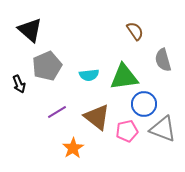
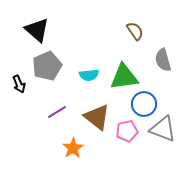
black triangle: moved 7 px right
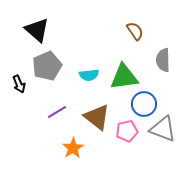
gray semicircle: rotated 15 degrees clockwise
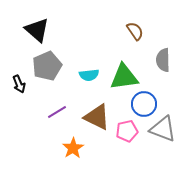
brown triangle: rotated 12 degrees counterclockwise
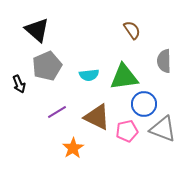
brown semicircle: moved 3 px left, 1 px up
gray semicircle: moved 1 px right, 1 px down
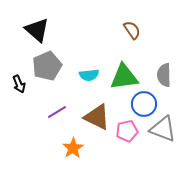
gray semicircle: moved 14 px down
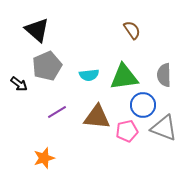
black arrow: rotated 30 degrees counterclockwise
blue circle: moved 1 px left, 1 px down
brown triangle: rotated 20 degrees counterclockwise
gray triangle: moved 1 px right, 1 px up
orange star: moved 29 px left, 10 px down; rotated 15 degrees clockwise
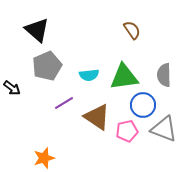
black arrow: moved 7 px left, 4 px down
purple line: moved 7 px right, 9 px up
brown triangle: rotated 28 degrees clockwise
gray triangle: moved 1 px down
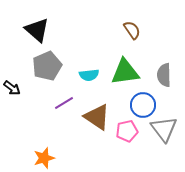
green triangle: moved 1 px right, 5 px up
gray triangle: rotated 32 degrees clockwise
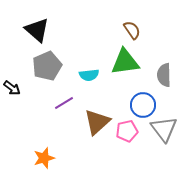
green triangle: moved 10 px up
brown triangle: moved 5 px down; rotated 44 degrees clockwise
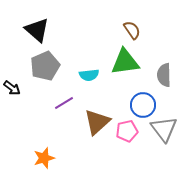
gray pentagon: moved 2 px left
